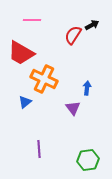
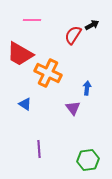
red trapezoid: moved 1 px left, 1 px down
orange cross: moved 4 px right, 6 px up
blue triangle: moved 2 px down; rotated 48 degrees counterclockwise
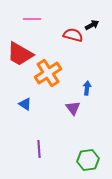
pink line: moved 1 px up
red semicircle: rotated 72 degrees clockwise
orange cross: rotated 32 degrees clockwise
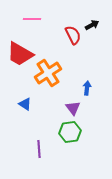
red semicircle: rotated 48 degrees clockwise
green hexagon: moved 18 px left, 28 px up
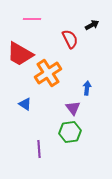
red semicircle: moved 3 px left, 4 px down
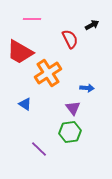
red trapezoid: moved 2 px up
blue arrow: rotated 88 degrees clockwise
purple line: rotated 42 degrees counterclockwise
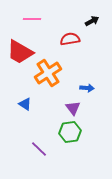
black arrow: moved 4 px up
red semicircle: rotated 72 degrees counterclockwise
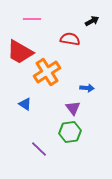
red semicircle: rotated 18 degrees clockwise
orange cross: moved 1 px left, 1 px up
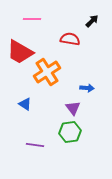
black arrow: rotated 16 degrees counterclockwise
purple line: moved 4 px left, 4 px up; rotated 36 degrees counterclockwise
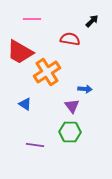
blue arrow: moved 2 px left, 1 px down
purple triangle: moved 1 px left, 2 px up
green hexagon: rotated 10 degrees clockwise
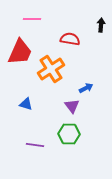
black arrow: moved 9 px right, 4 px down; rotated 40 degrees counterclockwise
red trapezoid: rotated 96 degrees counterclockwise
orange cross: moved 4 px right, 3 px up
blue arrow: moved 1 px right, 1 px up; rotated 32 degrees counterclockwise
blue triangle: moved 1 px right; rotated 16 degrees counterclockwise
green hexagon: moved 1 px left, 2 px down
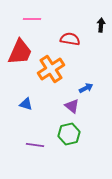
purple triangle: rotated 14 degrees counterclockwise
green hexagon: rotated 15 degrees counterclockwise
